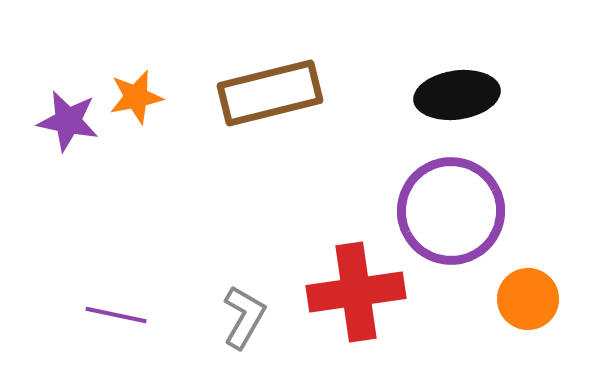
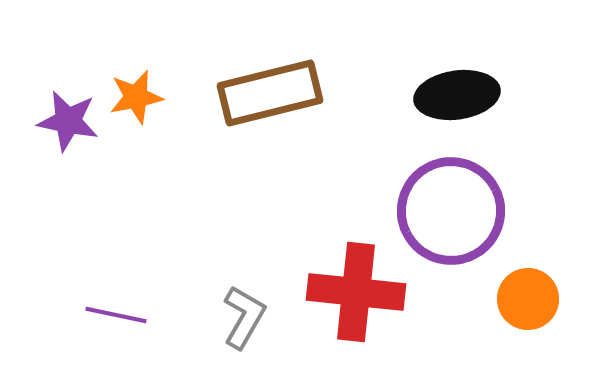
red cross: rotated 14 degrees clockwise
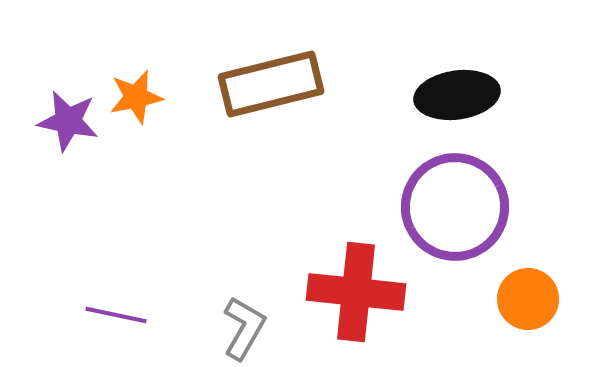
brown rectangle: moved 1 px right, 9 px up
purple circle: moved 4 px right, 4 px up
gray L-shape: moved 11 px down
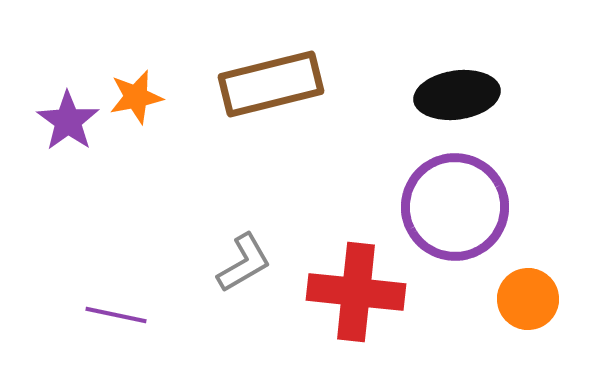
purple star: rotated 24 degrees clockwise
gray L-shape: moved 65 px up; rotated 30 degrees clockwise
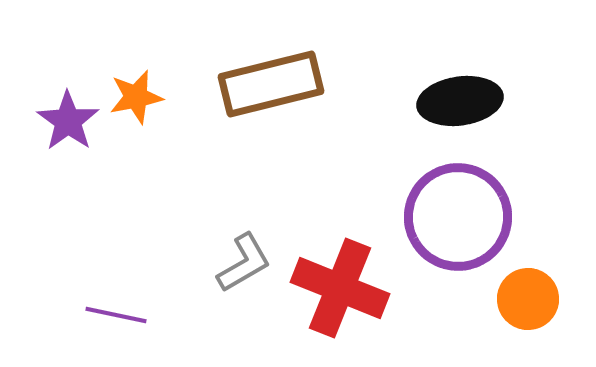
black ellipse: moved 3 px right, 6 px down
purple circle: moved 3 px right, 10 px down
red cross: moved 16 px left, 4 px up; rotated 16 degrees clockwise
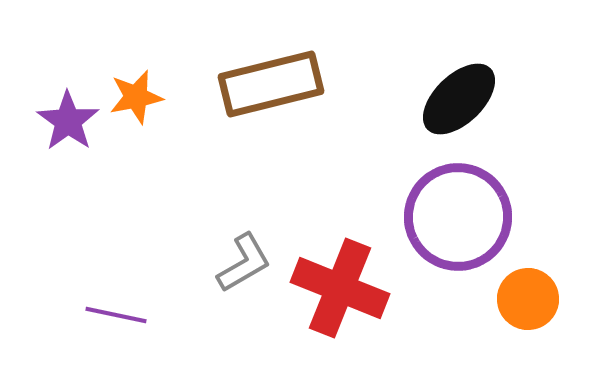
black ellipse: moved 1 px left, 2 px up; rotated 36 degrees counterclockwise
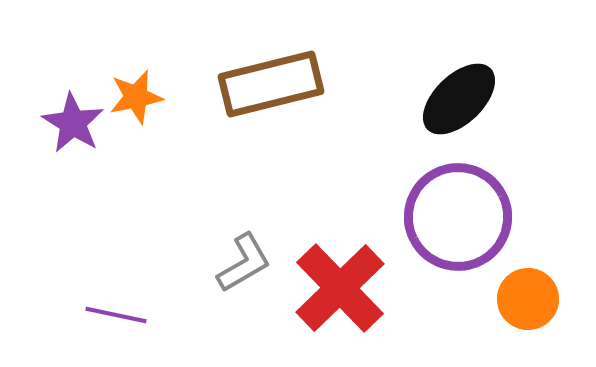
purple star: moved 5 px right, 2 px down; rotated 4 degrees counterclockwise
red cross: rotated 24 degrees clockwise
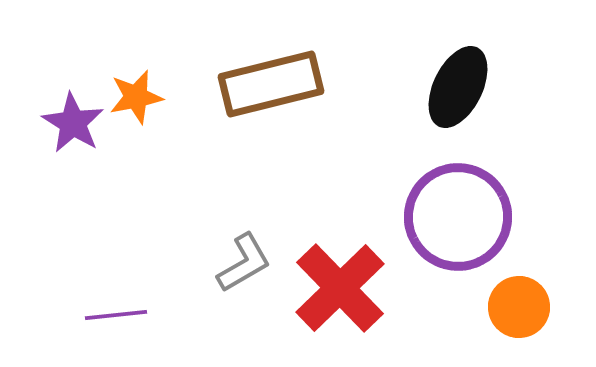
black ellipse: moved 1 px left, 12 px up; rotated 20 degrees counterclockwise
orange circle: moved 9 px left, 8 px down
purple line: rotated 18 degrees counterclockwise
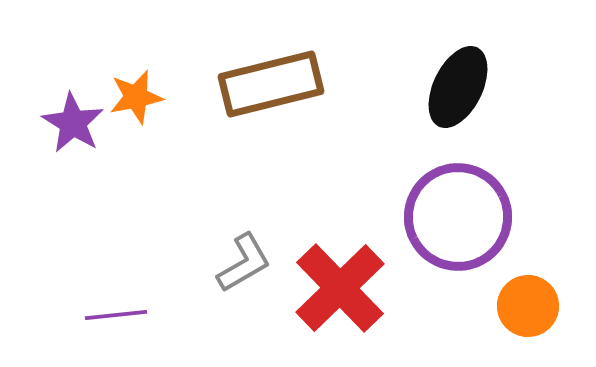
orange circle: moved 9 px right, 1 px up
